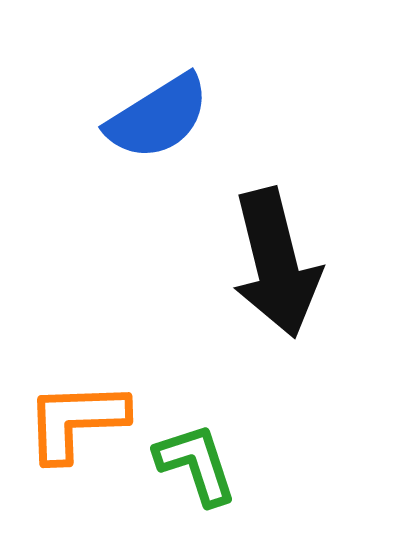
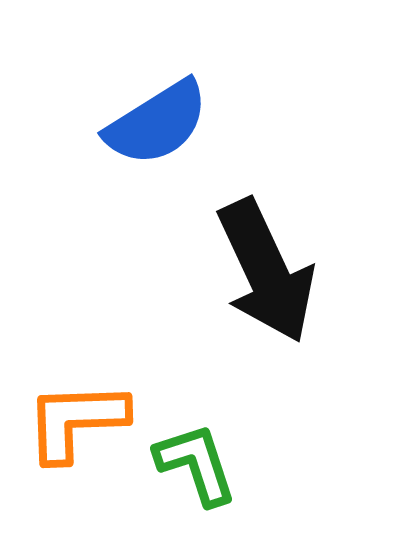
blue semicircle: moved 1 px left, 6 px down
black arrow: moved 10 px left, 8 px down; rotated 11 degrees counterclockwise
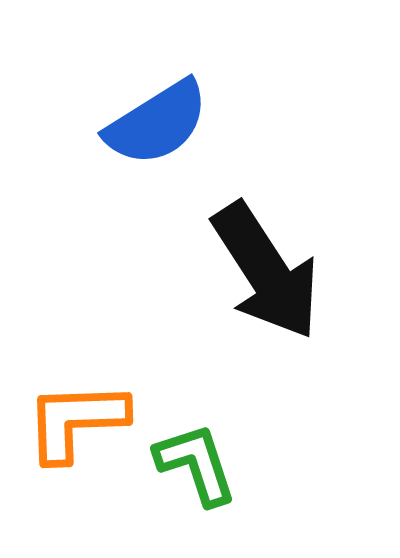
black arrow: rotated 8 degrees counterclockwise
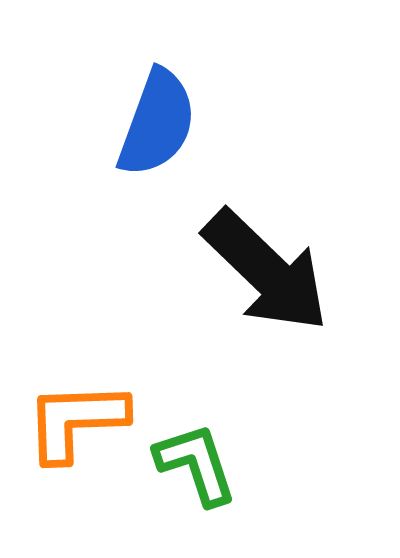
blue semicircle: rotated 38 degrees counterclockwise
black arrow: rotated 13 degrees counterclockwise
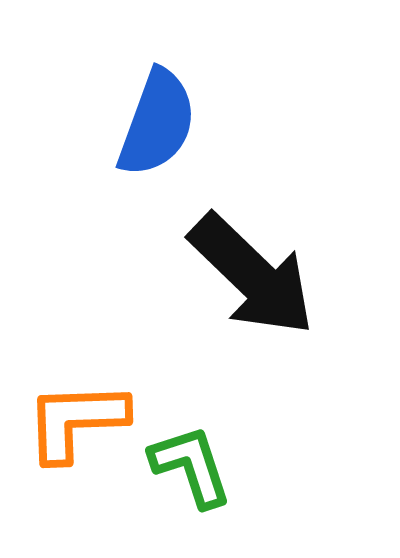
black arrow: moved 14 px left, 4 px down
green L-shape: moved 5 px left, 2 px down
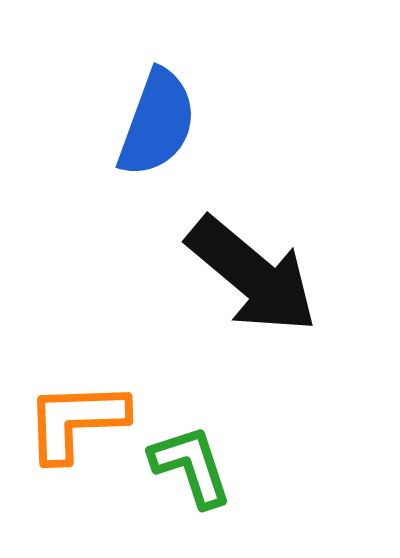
black arrow: rotated 4 degrees counterclockwise
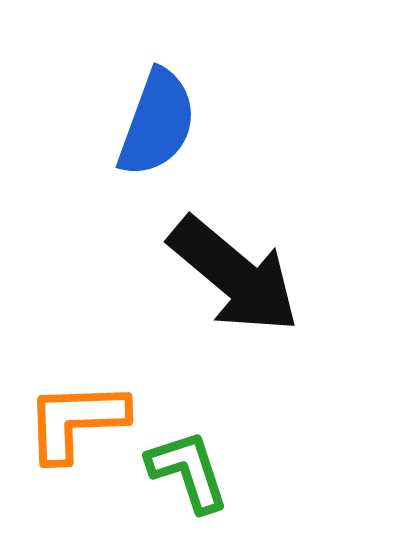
black arrow: moved 18 px left
green L-shape: moved 3 px left, 5 px down
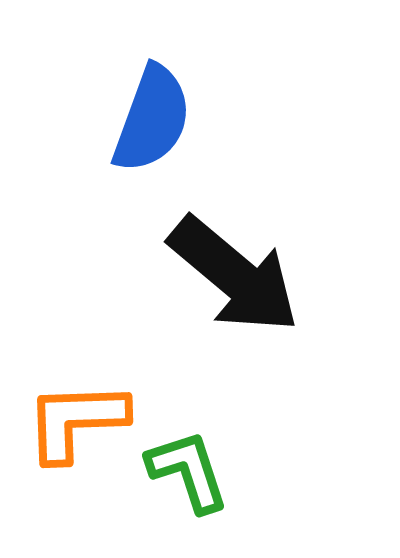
blue semicircle: moved 5 px left, 4 px up
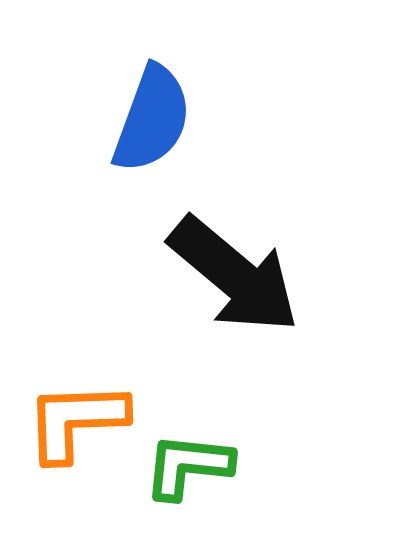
green L-shape: moved 5 px up; rotated 66 degrees counterclockwise
